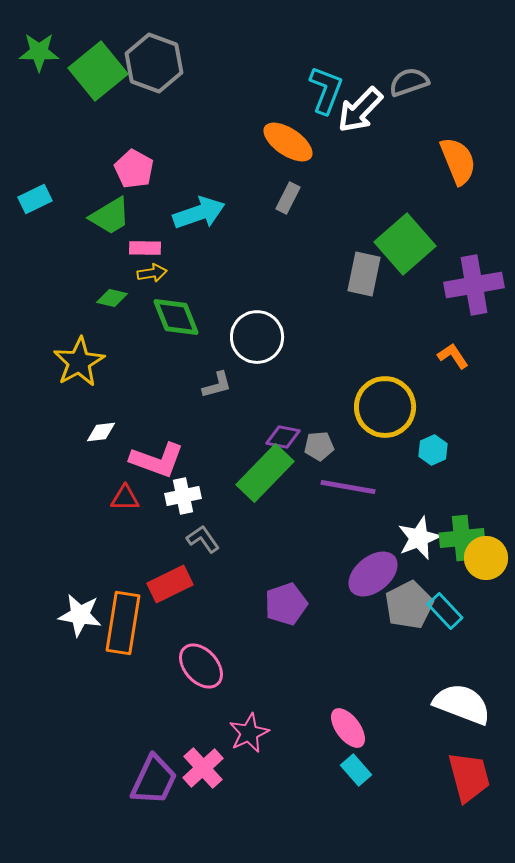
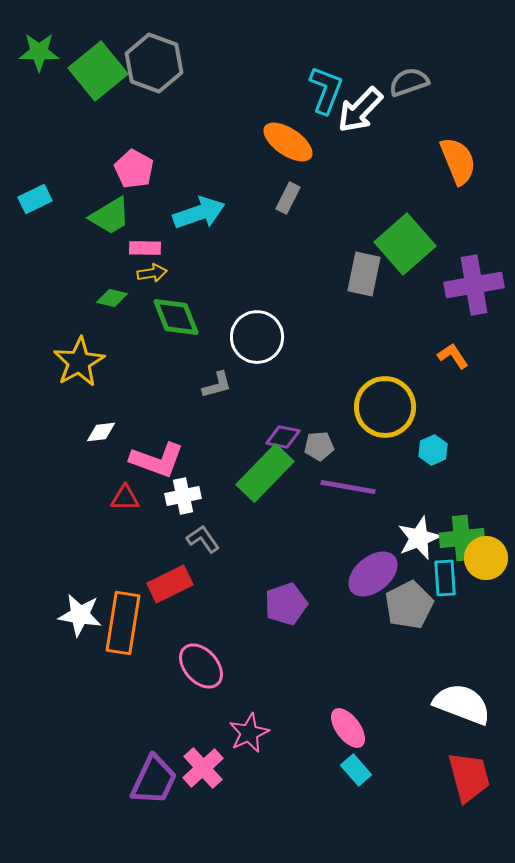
cyan rectangle at (445, 611): moved 33 px up; rotated 39 degrees clockwise
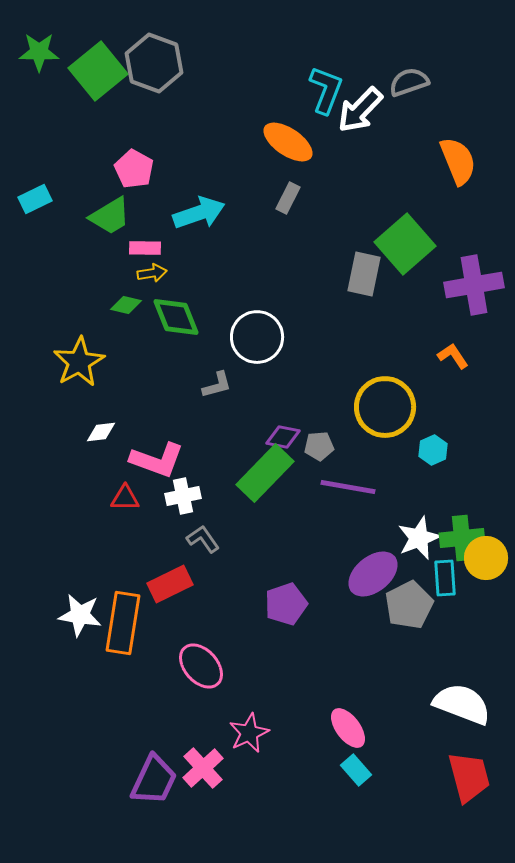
green diamond at (112, 298): moved 14 px right, 7 px down
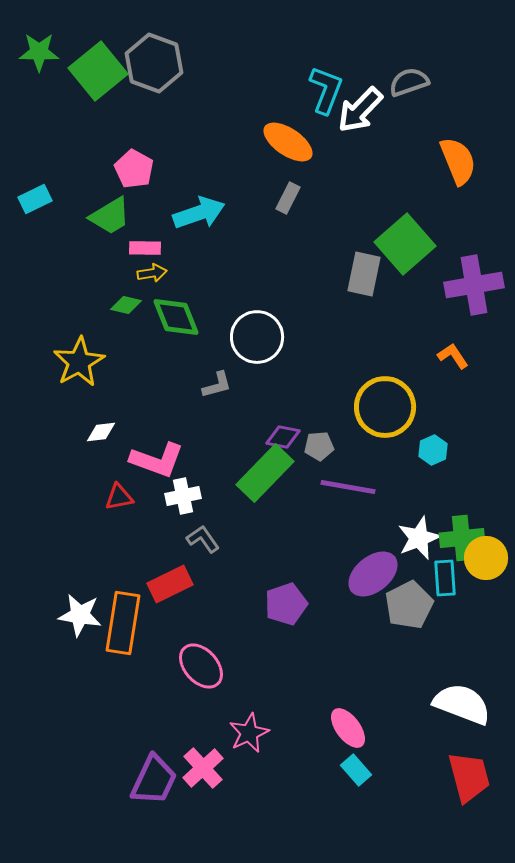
red triangle at (125, 498): moved 6 px left, 1 px up; rotated 12 degrees counterclockwise
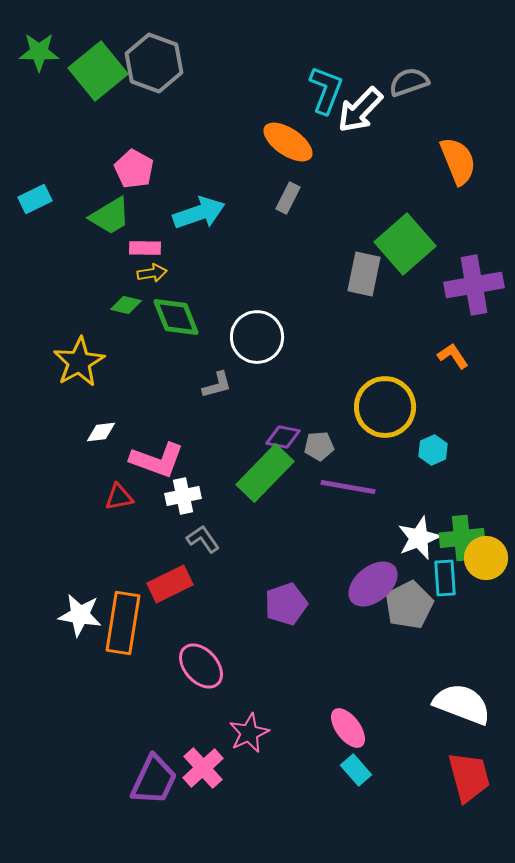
purple ellipse at (373, 574): moved 10 px down
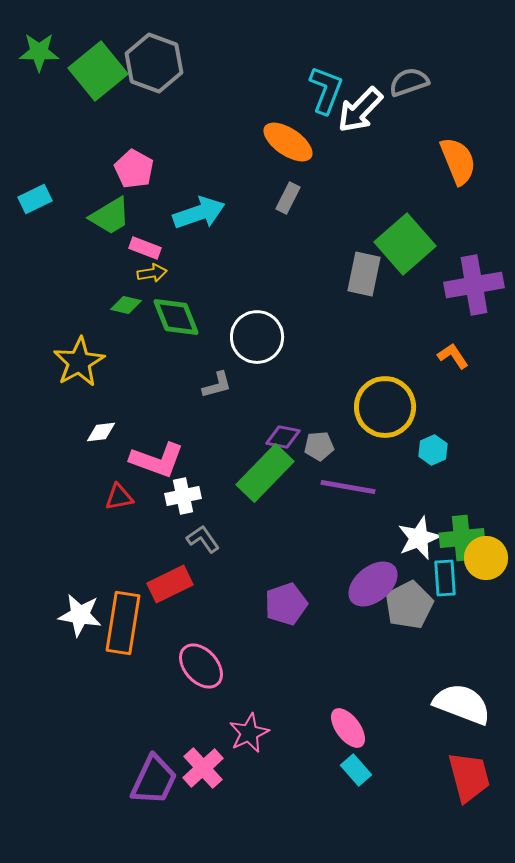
pink rectangle at (145, 248): rotated 20 degrees clockwise
